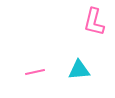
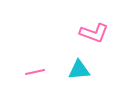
pink L-shape: moved 11 px down; rotated 84 degrees counterclockwise
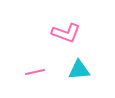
pink L-shape: moved 28 px left
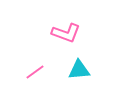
pink line: rotated 24 degrees counterclockwise
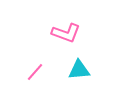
pink line: rotated 12 degrees counterclockwise
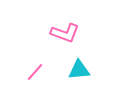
pink L-shape: moved 1 px left
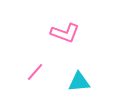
cyan triangle: moved 12 px down
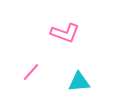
pink line: moved 4 px left
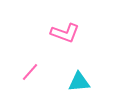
pink line: moved 1 px left
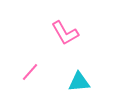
pink L-shape: rotated 40 degrees clockwise
